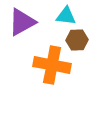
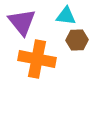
purple triangle: rotated 40 degrees counterclockwise
orange cross: moved 15 px left, 6 px up
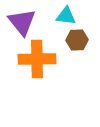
orange cross: rotated 12 degrees counterclockwise
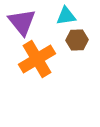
cyan triangle: rotated 15 degrees counterclockwise
orange cross: rotated 30 degrees counterclockwise
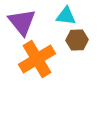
cyan triangle: rotated 15 degrees clockwise
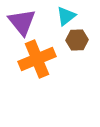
cyan triangle: rotated 45 degrees counterclockwise
orange cross: rotated 9 degrees clockwise
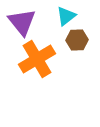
orange cross: rotated 9 degrees counterclockwise
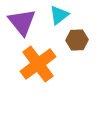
cyan triangle: moved 7 px left, 1 px up
orange cross: moved 1 px right, 5 px down; rotated 6 degrees counterclockwise
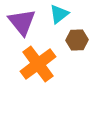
cyan triangle: moved 1 px up
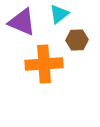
purple triangle: rotated 28 degrees counterclockwise
orange cross: moved 6 px right; rotated 33 degrees clockwise
